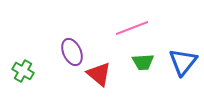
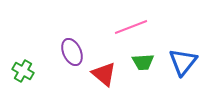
pink line: moved 1 px left, 1 px up
red triangle: moved 5 px right
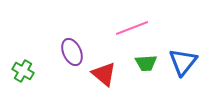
pink line: moved 1 px right, 1 px down
green trapezoid: moved 3 px right, 1 px down
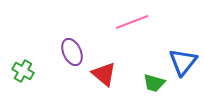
pink line: moved 6 px up
green trapezoid: moved 8 px right, 20 px down; rotated 20 degrees clockwise
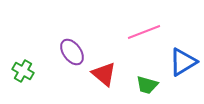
pink line: moved 12 px right, 10 px down
purple ellipse: rotated 12 degrees counterclockwise
blue triangle: rotated 20 degrees clockwise
green trapezoid: moved 7 px left, 2 px down
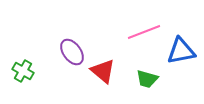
blue triangle: moved 2 px left, 11 px up; rotated 20 degrees clockwise
red triangle: moved 1 px left, 3 px up
green trapezoid: moved 6 px up
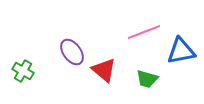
red triangle: moved 1 px right, 1 px up
